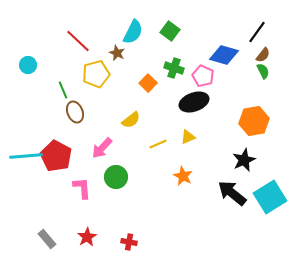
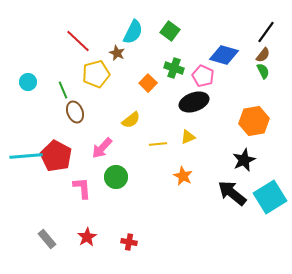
black line: moved 9 px right
cyan circle: moved 17 px down
yellow line: rotated 18 degrees clockwise
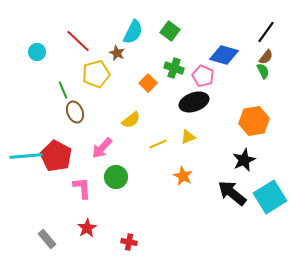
brown semicircle: moved 3 px right, 2 px down
cyan circle: moved 9 px right, 30 px up
yellow line: rotated 18 degrees counterclockwise
red star: moved 9 px up
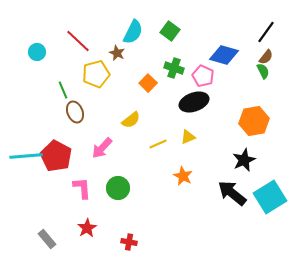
green circle: moved 2 px right, 11 px down
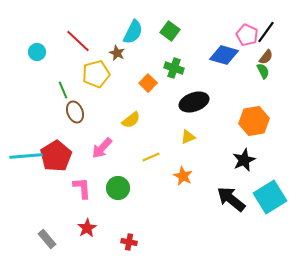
pink pentagon: moved 44 px right, 41 px up
yellow line: moved 7 px left, 13 px down
red pentagon: rotated 12 degrees clockwise
black arrow: moved 1 px left, 6 px down
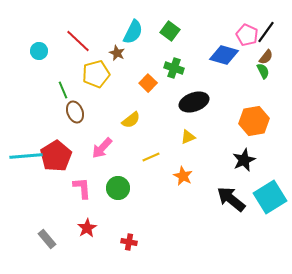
cyan circle: moved 2 px right, 1 px up
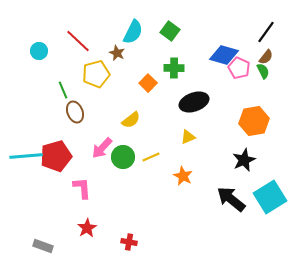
pink pentagon: moved 8 px left, 33 px down
green cross: rotated 18 degrees counterclockwise
red pentagon: rotated 16 degrees clockwise
green circle: moved 5 px right, 31 px up
gray rectangle: moved 4 px left, 7 px down; rotated 30 degrees counterclockwise
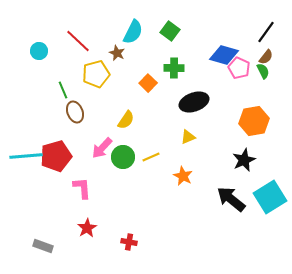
yellow semicircle: moved 5 px left; rotated 18 degrees counterclockwise
